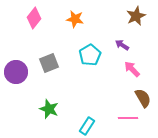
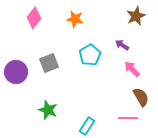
brown semicircle: moved 2 px left, 1 px up
green star: moved 1 px left, 1 px down
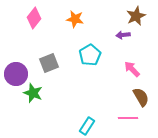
purple arrow: moved 1 px right, 10 px up; rotated 40 degrees counterclockwise
purple circle: moved 2 px down
green star: moved 15 px left, 17 px up
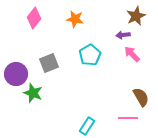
pink arrow: moved 15 px up
